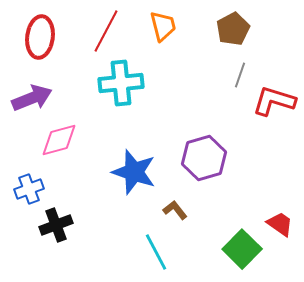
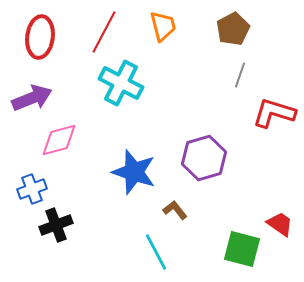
red line: moved 2 px left, 1 px down
cyan cross: rotated 33 degrees clockwise
red L-shape: moved 12 px down
blue cross: moved 3 px right
green square: rotated 30 degrees counterclockwise
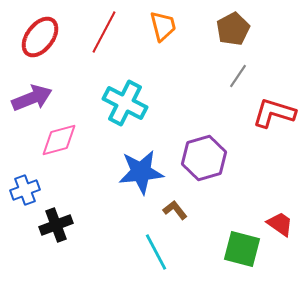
red ellipse: rotated 30 degrees clockwise
gray line: moved 2 px left, 1 px down; rotated 15 degrees clockwise
cyan cross: moved 4 px right, 20 px down
blue star: moved 7 px right; rotated 24 degrees counterclockwise
blue cross: moved 7 px left, 1 px down
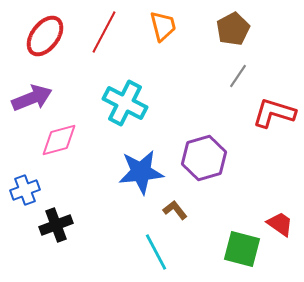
red ellipse: moved 5 px right, 1 px up
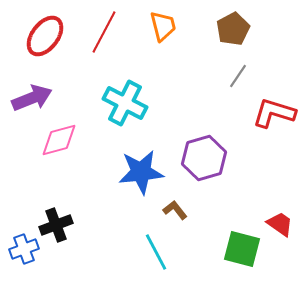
blue cross: moved 1 px left, 59 px down
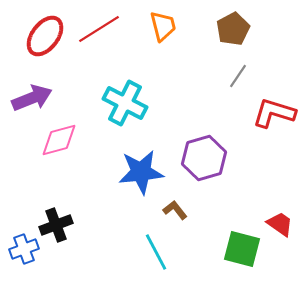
red line: moved 5 px left, 3 px up; rotated 30 degrees clockwise
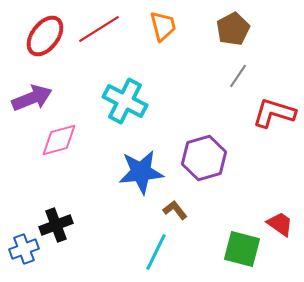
cyan cross: moved 2 px up
cyan line: rotated 54 degrees clockwise
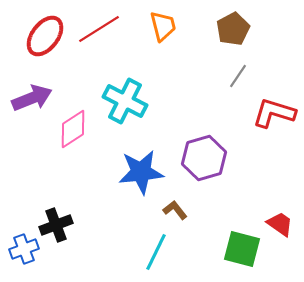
pink diamond: moved 14 px right, 11 px up; rotated 18 degrees counterclockwise
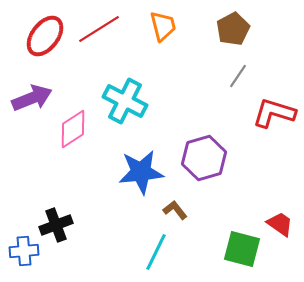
blue cross: moved 2 px down; rotated 16 degrees clockwise
